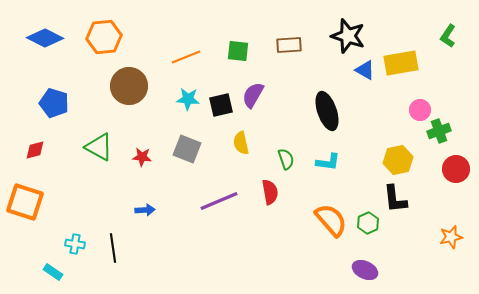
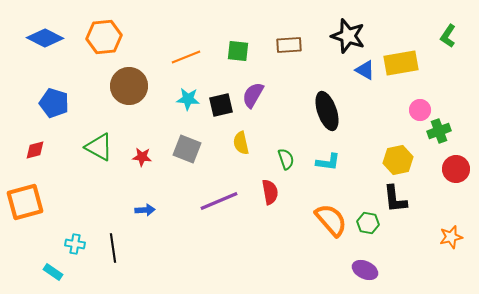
orange square: rotated 33 degrees counterclockwise
green hexagon: rotated 25 degrees counterclockwise
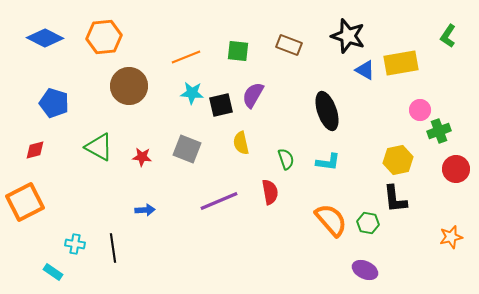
brown rectangle: rotated 25 degrees clockwise
cyan star: moved 4 px right, 6 px up
orange square: rotated 12 degrees counterclockwise
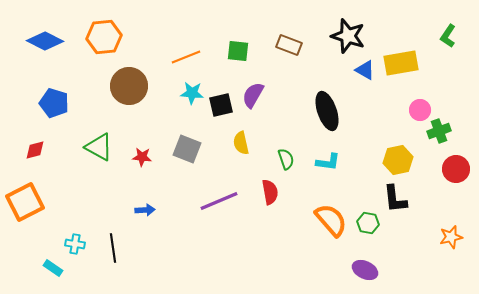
blue diamond: moved 3 px down
cyan rectangle: moved 4 px up
